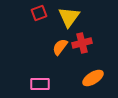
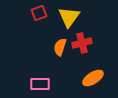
orange semicircle: rotated 18 degrees counterclockwise
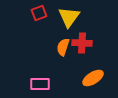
red cross: rotated 18 degrees clockwise
orange semicircle: moved 3 px right
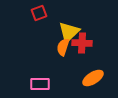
yellow triangle: moved 15 px down; rotated 10 degrees clockwise
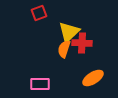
orange semicircle: moved 1 px right, 2 px down
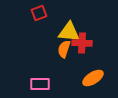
yellow triangle: rotated 50 degrees clockwise
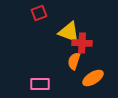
yellow triangle: rotated 15 degrees clockwise
orange semicircle: moved 10 px right, 12 px down
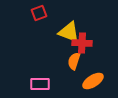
orange ellipse: moved 3 px down
